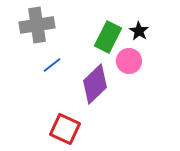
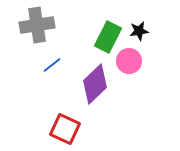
black star: rotated 30 degrees clockwise
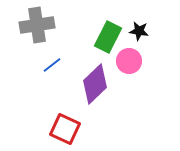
black star: rotated 18 degrees clockwise
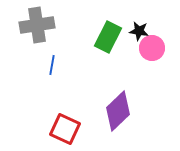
pink circle: moved 23 px right, 13 px up
blue line: rotated 42 degrees counterclockwise
purple diamond: moved 23 px right, 27 px down
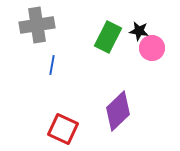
red square: moved 2 px left
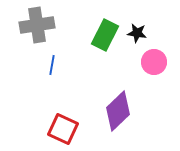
black star: moved 2 px left, 2 px down
green rectangle: moved 3 px left, 2 px up
pink circle: moved 2 px right, 14 px down
